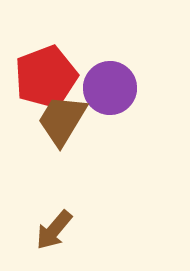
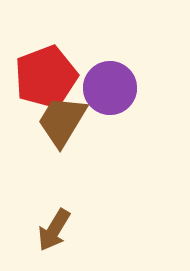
brown trapezoid: moved 1 px down
brown arrow: rotated 9 degrees counterclockwise
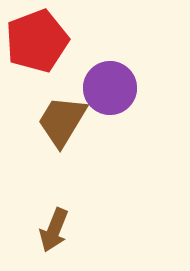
red pentagon: moved 9 px left, 36 px up
brown arrow: rotated 9 degrees counterclockwise
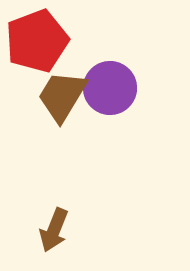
brown trapezoid: moved 25 px up
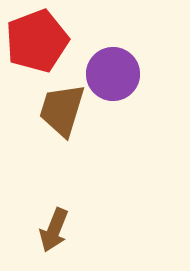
purple circle: moved 3 px right, 14 px up
brown trapezoid: moved 14 px down; rotated 14 degrees counterclockwise
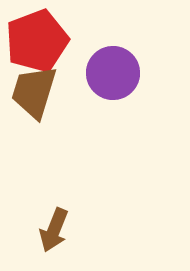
purple circle: moved 1 px up
brown trapezoid: moved 28 px left, 18 px up
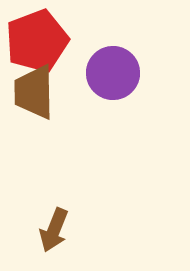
brown trapezoid: rotated 18 degrees counterclockwise
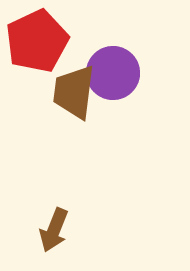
red pentagon: rotated 4 degrees counterclockwise
brown trapezoid: moved 40 px right; rotated 8 degrees clockwise
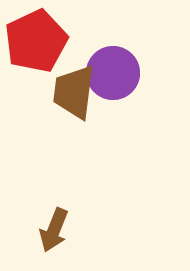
red pentagon: moved 1 px left
